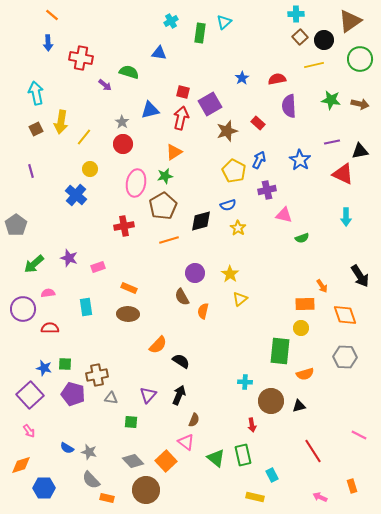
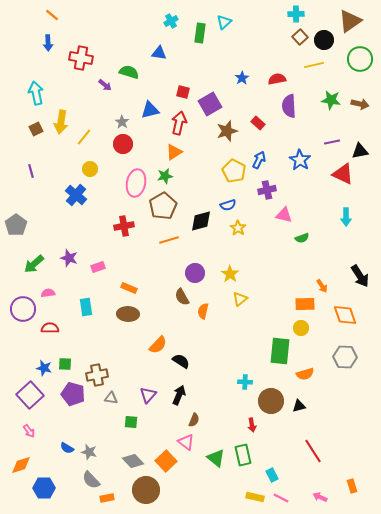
red arrow at (181, 118): moved 2 px left, 5 px down
pink line at (359, 435): moved 78 px left, 63 px down
orange rectangle at (107, 498): rotated 24 degrees counterclockwise
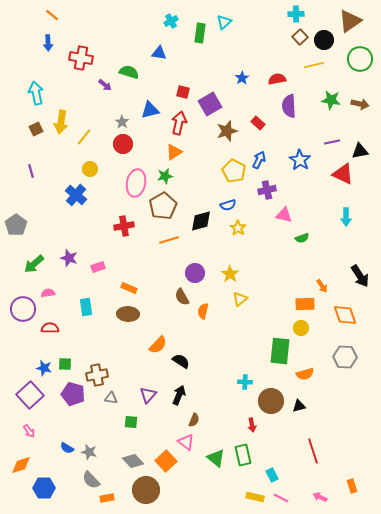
red line at (313, 451): rotated 15 degrees clockwise
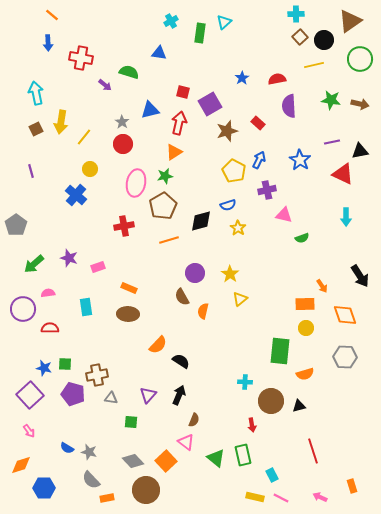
yellow circle at (301, 328): moved 5 px right
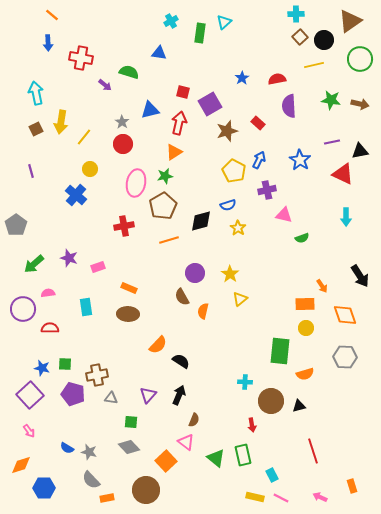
blue star at (44, 368): moved 2 px left
gray diamond at (133, 461): moved 4 px left, 14 px up
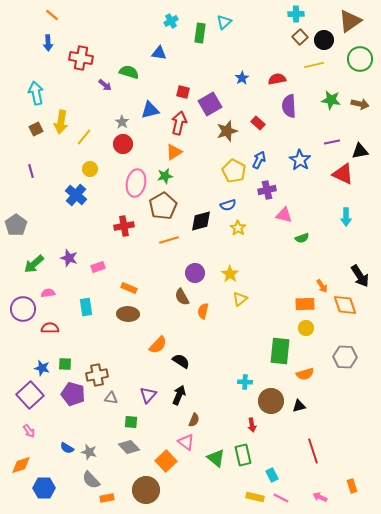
orange diamond at (345, 315): moved 10 px up
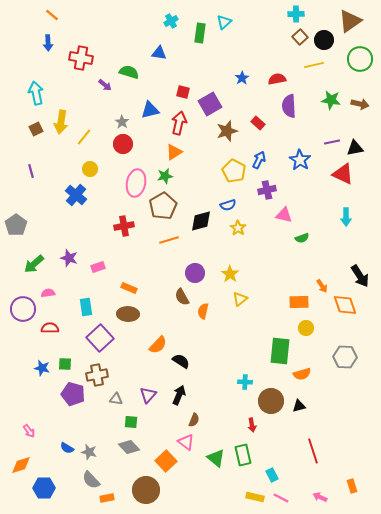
black triangle at (360, 151): moved 5 px left, 3 px up
orange rectangle at (305, 304): moved 6 px left, 2 px up
orange semicircle at (305, 374): moved 3 px left
purple square at (30, 395): moved 70 px right, 57 px up
gray triangle at (111, 398): moved 5 px right, 1 px down
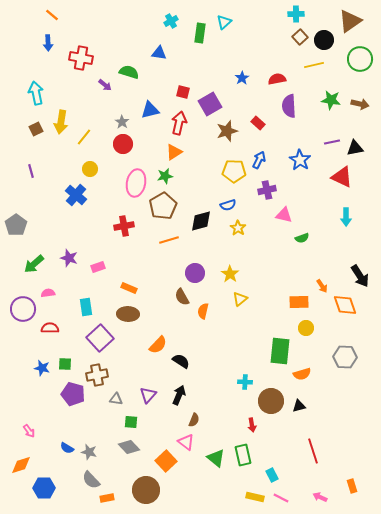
yellow pentagon at (234, 171): rotated 25 degrees counterclockwise
red triangle at (343, 174): moved 1 px left, 3 px down
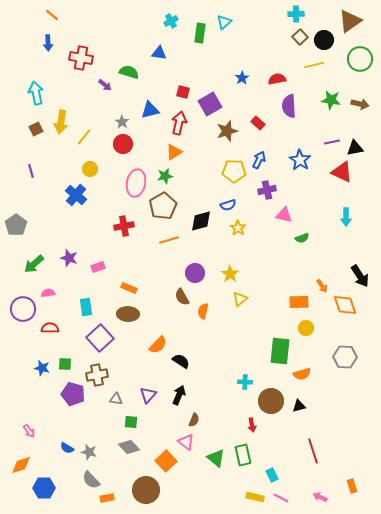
red triangle at (342, 177): moved 5 px up
